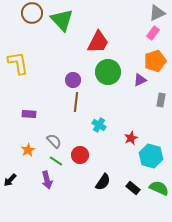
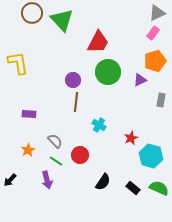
gray semicircle: moved 1 px right
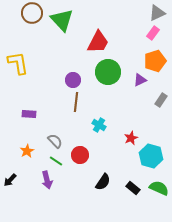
gray rectangle: rotated 24 degrees clockwise
orange star: moved 1 px left, 1 px down
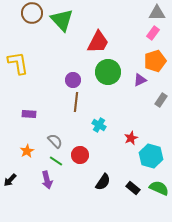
gray triangle: rotated 24 degrees clockwise
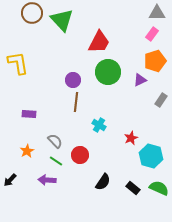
pink rectangle: moved 1 px left, 1 px down
red trapezoid: moved 1 px right
purple arrow: rotated 108 degrees clockwise
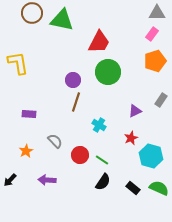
green triangle: rotated 35 degrees counterclockwise
purple triangle: moved 5 px left, 31 px down
brown line: rotated 12 degrees clockwise
orange star: moved 1 px left
green line: moved 46 px right, 1 px up
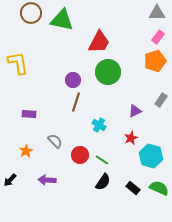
brown circle: moved 1 px left
pink rectangle: moved 6 px right, 3 px down
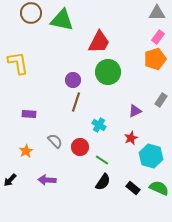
orange pentagon: moved 2 px up
red circle: moved 8 px up
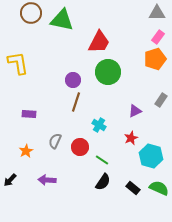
gray semicircle: rotated 112 degrees counterclockwise
